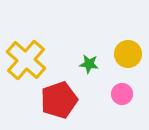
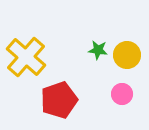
yellow circle: moved 1 px left, 1 px down
yellow cross: moved 3 px up
green star: moved 9 px right, 14 px up
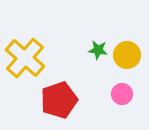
yellow cross: moved 1 px left, 1 px down
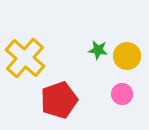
yellow circle: moved 1 px down
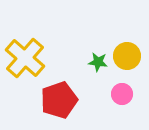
green star: moved 12 px down
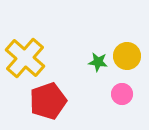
red pentagon: moved 11 px left, 1 px down
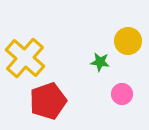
yellow circle: moved 1 px right, 15 px up
green star: moved 2 px right
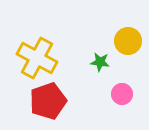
yellow cross: moved 12 px right; rotated 12 degrees counterclockwise
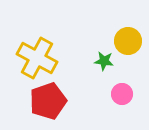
green star: moved 4 px right, 1 px up
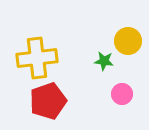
yellow cross: rotated 36 degrees counterclockwise
